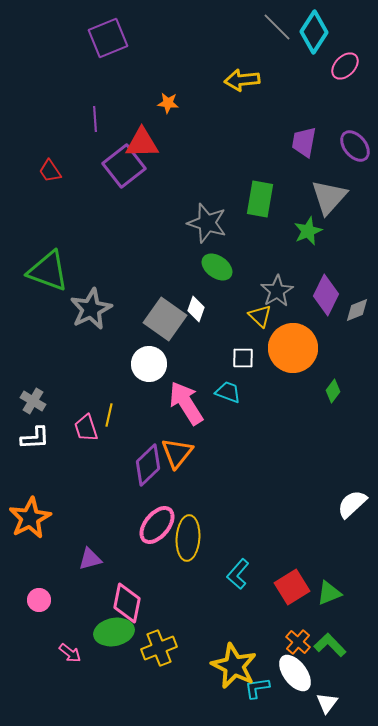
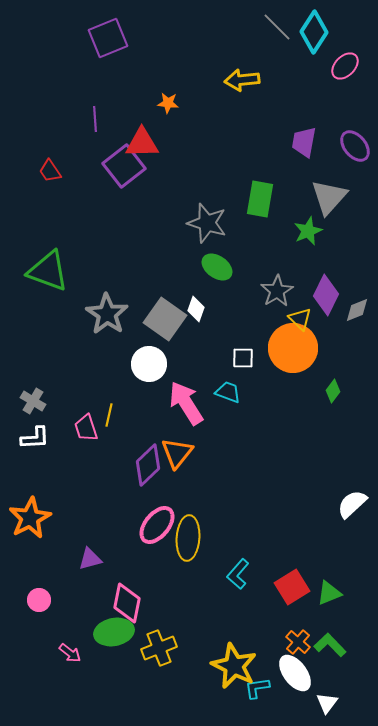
gray star at (91, 309): moved 16 px right, 5 px down; rotated 12 degrees counterclockwise
yellow triangle at (260, 316): moved 40 px right, 3 px down
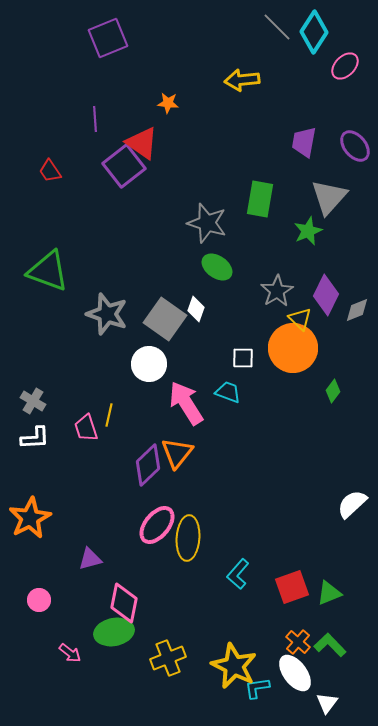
red triangle at (142, 143): rotated 36 degrees clockwise
gray star at (107, 314): rotated 15 degrees counterclockwise
red square at (292, 587): rotated 12 degrees clockwise
pink diamond at (127, 603): moved 3 px left
yellow cross at (159, 648): moved 9 px right, 10 px down
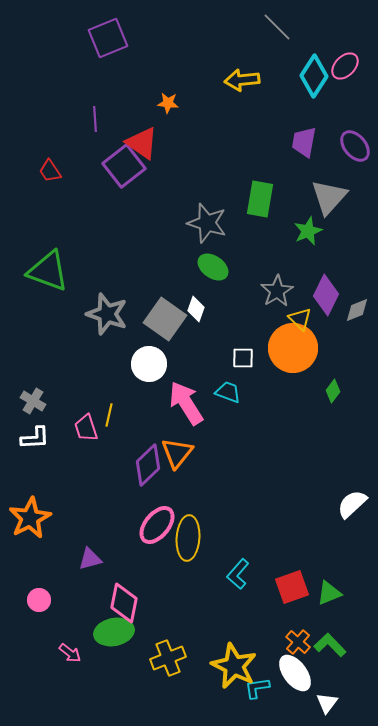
cyan diamond at (314, 32): moved 44 px down
green ellipse at (217, 267): moved 4 px left
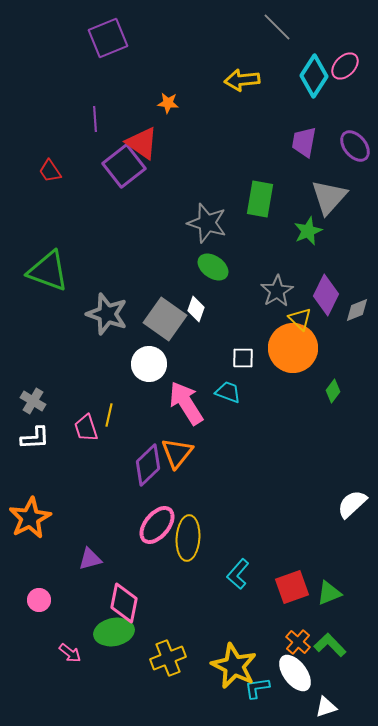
white triangle at (327, 703): moved 1 px left, 4 px down; rotated 35 degrees clockwise
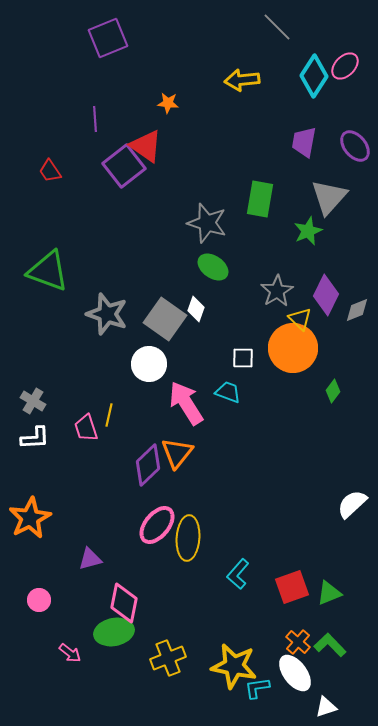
red triangle at (142, 143): moved 4 px right, 3 px down
yellow star at (234, 666): rotated 15 degrees counterclockwise
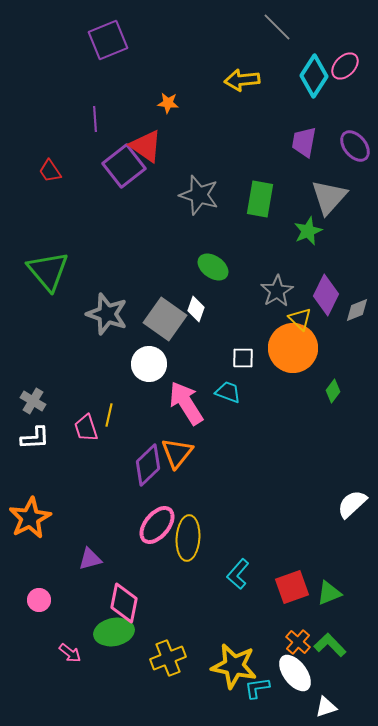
purple square at (108, 38): moved 2 px down
gray star at (207, 223): moved 8 px left, 28 px up
green triangle at (48, 271): rotated 30 degrees clockwise
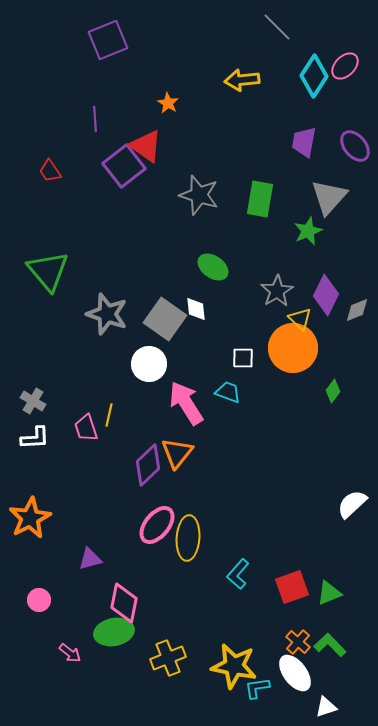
orange star at (168, 103): rotated 25 degrees clockwise
white diamond at (196, 309): rotated 25 degrees counterclockwise
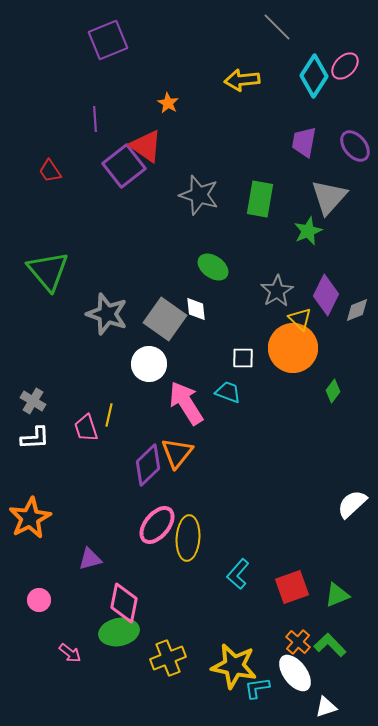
green triangle at (329, 593): moved 8 px right, 2 px down
green ellipse at (114, 632): moved 5 px right
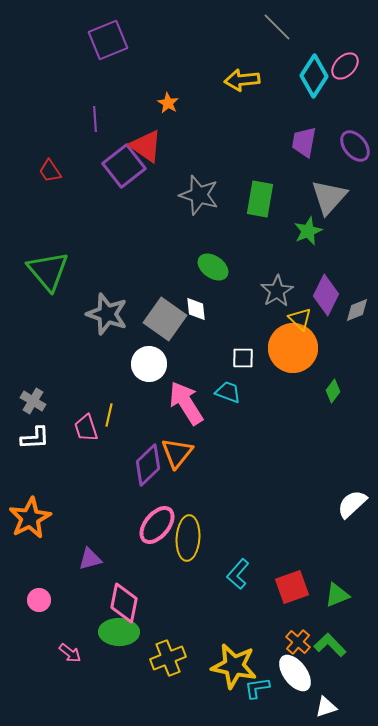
green ellipse at (119, 632): rotated 12 degrees clockwise
